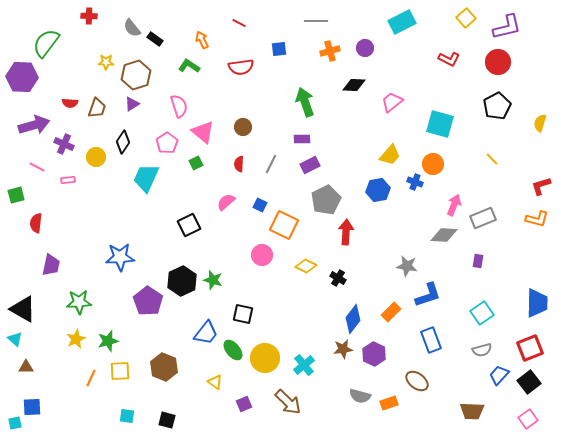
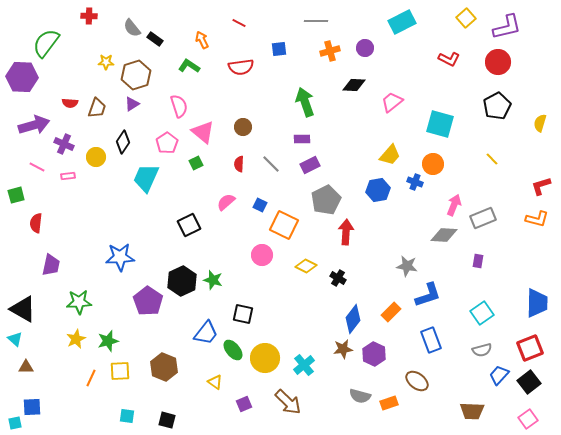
gray line at (271, 164): rotated 72 degrees counterclockwise
pink rectangle at (68, 180): moved 4 px up
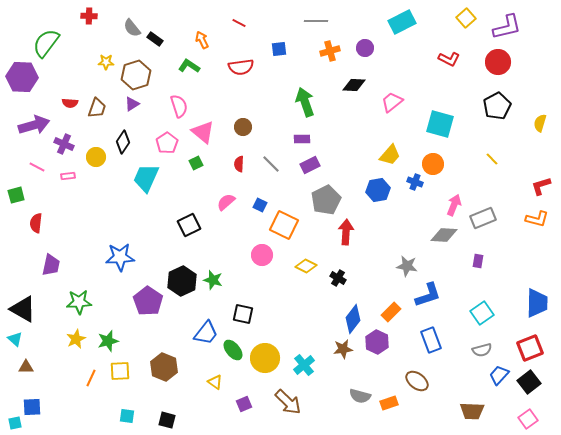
purple hexagon at (374, 354): moved 3 px right, 12 px up
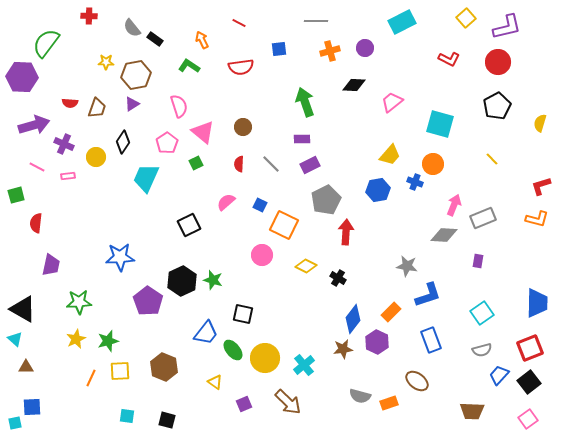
brown hexagon at (136, 75): rotated 8 degrees clockwise
